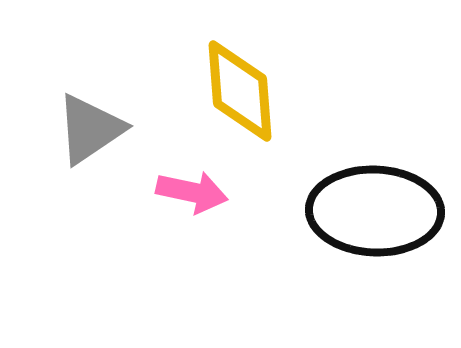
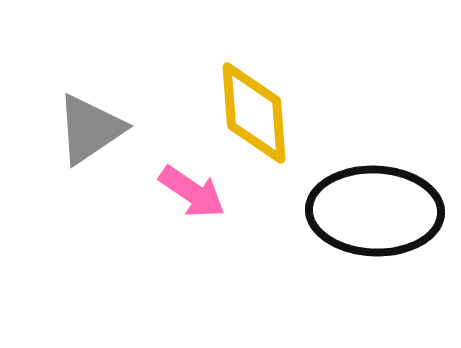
yellow diamond: moved 14 px right, 22 px down
pink arrow: rotated 22 degrees clockwise
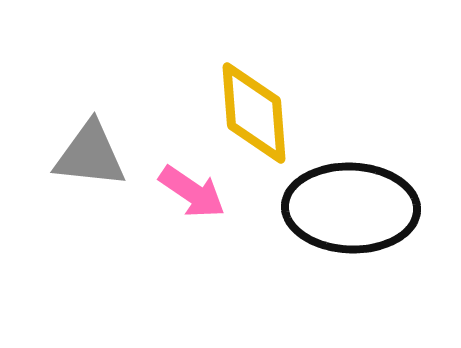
gray triangle: moved 26 px down; rotated 40 degrees clockwise
black ellipse: moved 24 px left, 3 px up
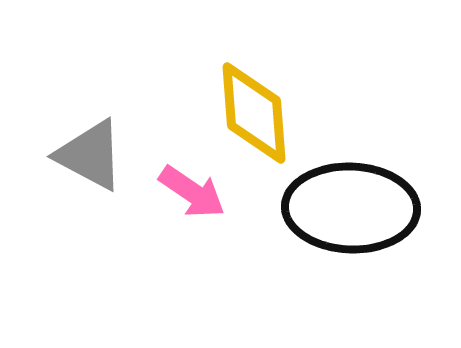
gray triangle: rotated 22 degrees clockwise
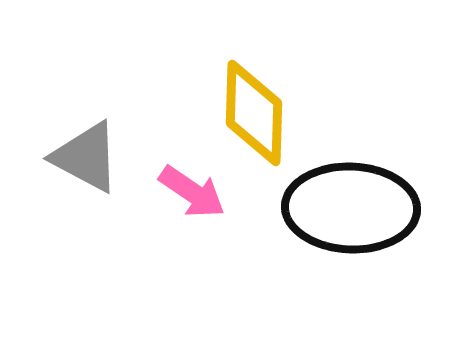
yellow diamond: rotated 6 degrees clockwise
gray triangle: moved 4 px left, 2 px down
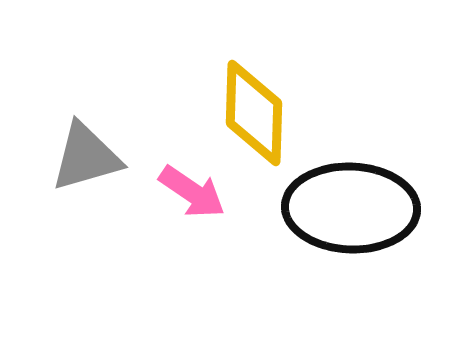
gray triangle: rotated 44 degrees counterclockwise
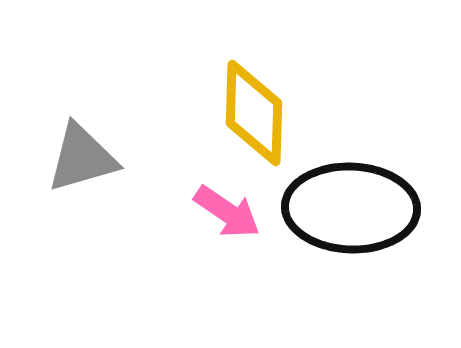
gray triangle: moved 4 px left, 1 px down
pink arrow: moved 35 px right, 20 px down
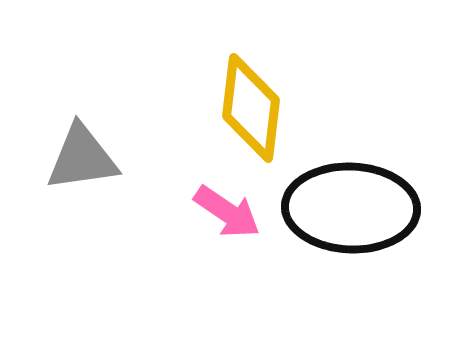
yellow diamond: moved 3 px left, 5 px up; rotated 5 degrees clockwise
gray triangle: rotated 8 degrees clockwise
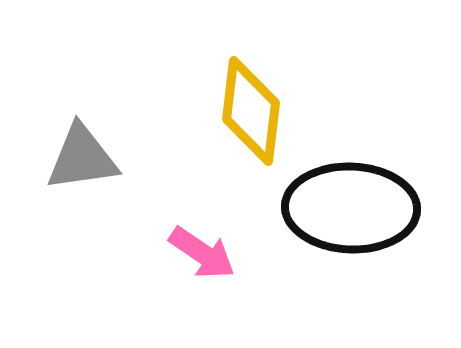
yellow diamond: moved 3 px down
pink arrow: moved 25 px left, 41 px down
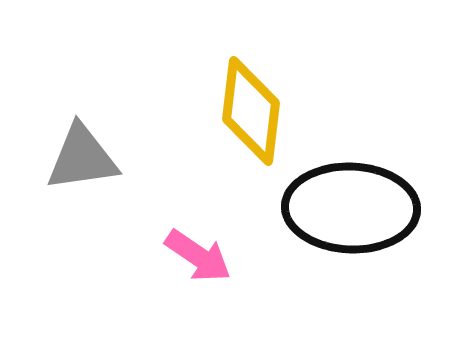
pink arrow: moved 4 px left, 3 px down
